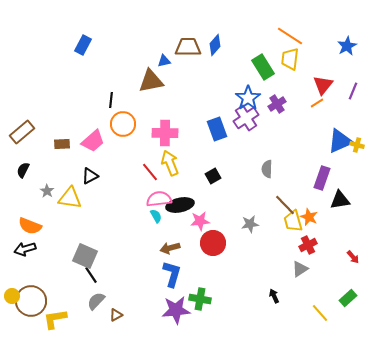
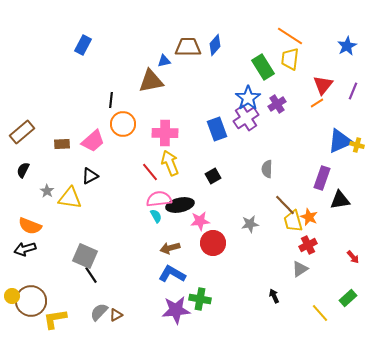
blue L-shape at (172, 274): rotated 76 degrees counterclockwise
gray semicircle at (96, 301): moved 3 px right, 11 px down
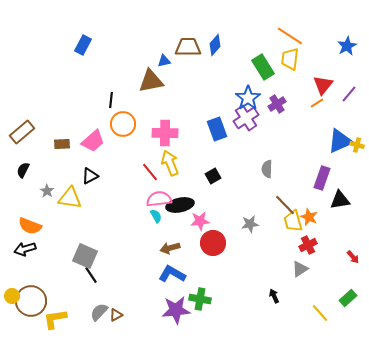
purple line at (353, 91): moved 4 px left, 3 px down; rotated 18 degrees clockwise
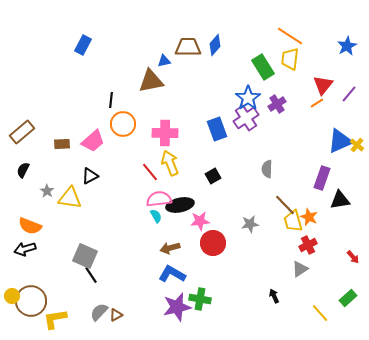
yellow cross at (357, 145): rotated 24 degrees clockwise
purple star at (176, 310): moved 1 px right, 3 px up; rotated 8 degrees counterclockwise
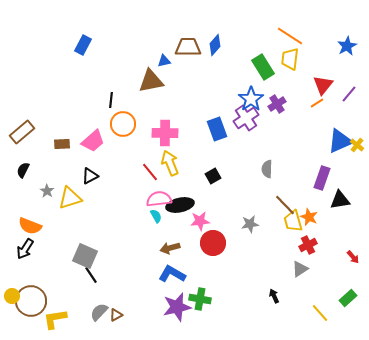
blue star at (248, 98): moved 3 px right, 1 px down
yellow triangle at (70, 198): rotated 25 degrees counterclockwise
black arrow at (25, 249): rotated 40 degrees counterclockwise
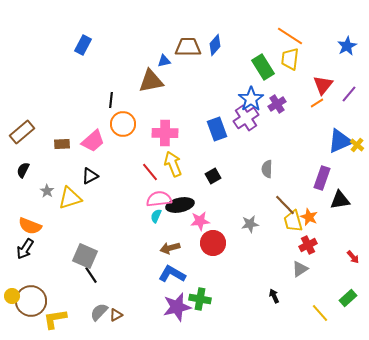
yellow arrow at (170, 163): moved 3 px right, 1 px down
cyan semicircle at (156, 216): rotated 128 degrees counterclockwise
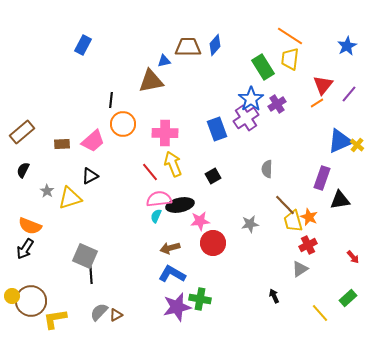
black line at (91, 275): rotated 30 degrees clockwise
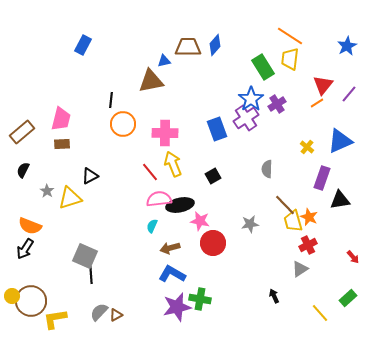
pink trapezoid at (93, 141): moved 32 px left, 22 px up; rotated 35 degrees counterclockwise
yellow cross at (357, 145): moved 50 px left, 2 px down
cyan semicircle at (156, 216): moved 4 px left, 10 px down
pink star at (200, 221): rotated 18 degrees clockwise
